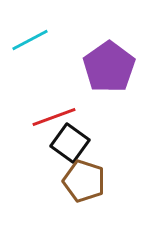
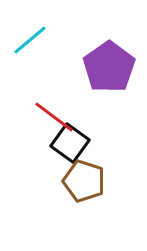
cyan line: rotated 12 degrees counterclockwise
red line: rotated 57 degrees clockwise
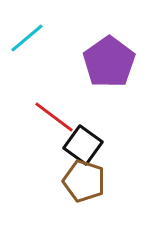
cyan line: moved 3 px left, 2 px up
purple pentagon: moved 5 px up
black square: moved 13 px right, 2 px down
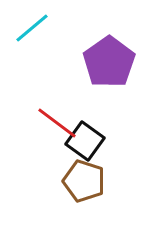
cyan line: moved 5 px right, 10 px up
red line: moved 3 px right, 6 px down
black square: moved 2 px right, 4 px up
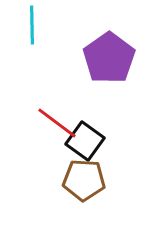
cyan line: moved 3 px up; rotated 51 degrees counterclockwise
purple pentagon: moved 4 px up
brown pentagon: moved 1 px up; rotated 15 degrees counterclockwise
